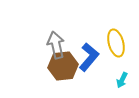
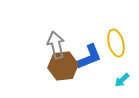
blue L-shape: rotated 28 degrees clockwise
cyan arrow: rotated 21 degrees clockwise
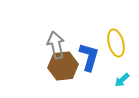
blue L-shape: rotated 52 degrees counterclockwise
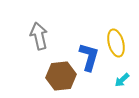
gray arrow: moved 17 px left, 9 px up
brown hexagon: moved 2 px left, 10 px down
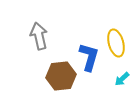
cyan arrow: moved 1 px up
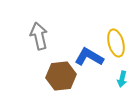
blue L-shape: rotated 76 degrees counterclockwise
cyan arrow: rotated 35 degrees counterclockwise
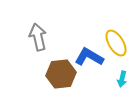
gray arrow: moved 1 px left, 1 px down
yellow ellipse: rotated 16 degrees counterclockwise
brown hexagon: moved 2 px up
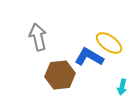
yellow ellipse: moved 7 px left; rotated 24 degrees counterclockwise
brown hexagon: moved 1 px left, 1 px down
cyan arrow: moved 8 px down
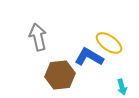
cyan arrow: rotated 28 degrees counterclockwise
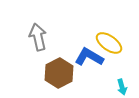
brown hexagon: moved 1 px left, 2 px up; rotated 20 degrees counterclockwise
